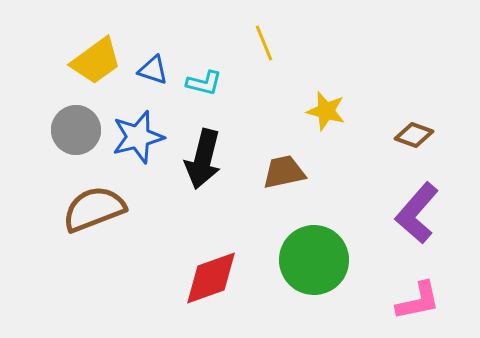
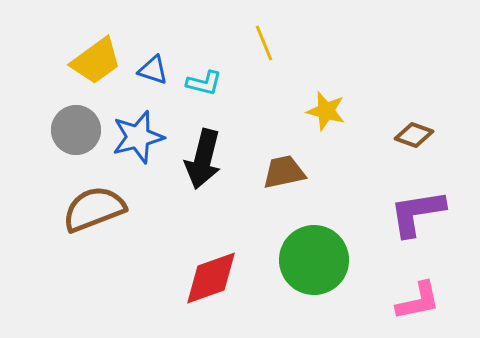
purple L-shape: rotated 40 degrees clockwise
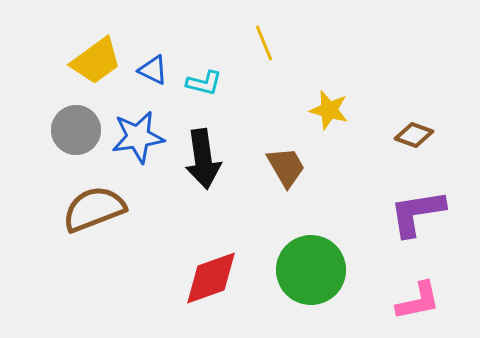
blue triangle: rotated 8 degrees clockwise
yellow star: moved 3 px right, 1 px up
blue star: rotated 6 degrees clockwise
black arrow: rotated 22 degrees counterclockwise
brown trapezoid: moved 2 px right, 5 px up; rotated 72 degrees clockwise
green circle: moved 3 px left, 10 px down
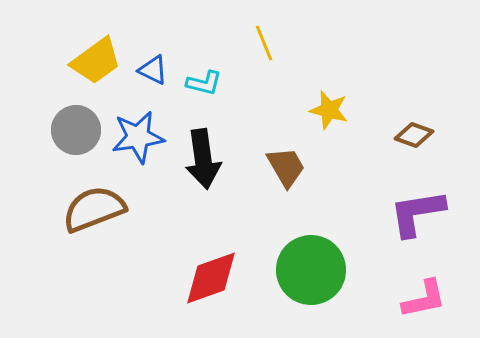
pink L-shape: moved 6 px right, 2 px up
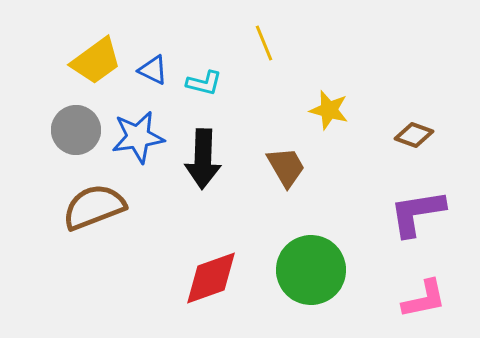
black arrow: rotated 10 degrees clockwise
brown semicircle: moved 2 px up
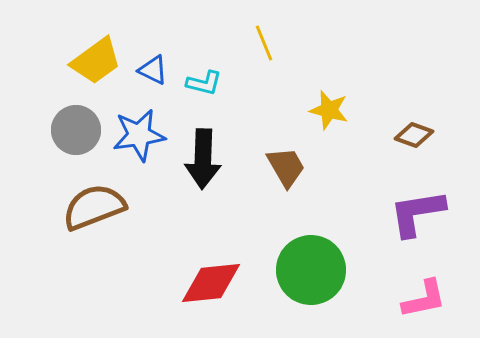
blue star: moved 1 px right, 2 px up
red diamond: moved 5 px down; rotated 14 degrees clockwise
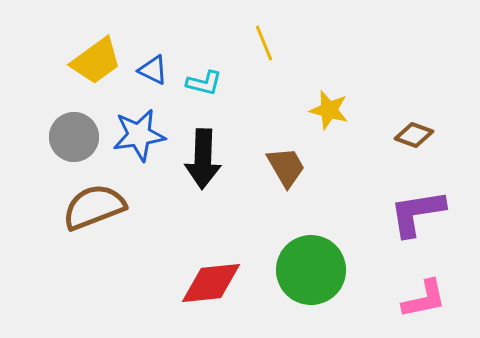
gray circle: moved 2 px left, 7 px down
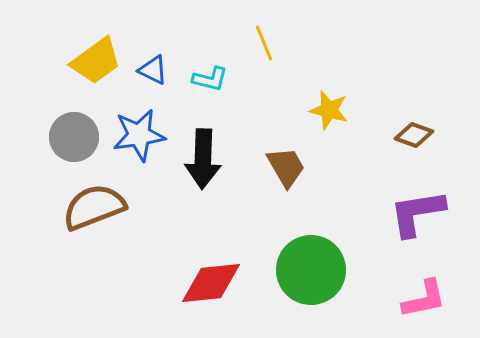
cyan L-shape: moved 6 px right, 4 px up
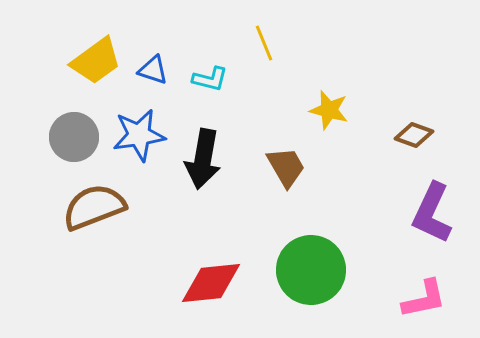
blue triangle: rotated 8 degrees counterclockwise
black arrow: rotated 8 degrees clockwise
purple L-shape: moved 15 px right; rotated 56 degrees counterclockwise
